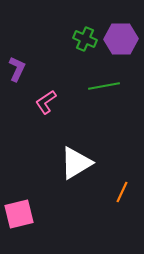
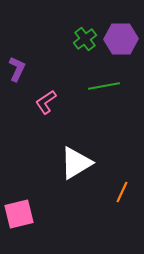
green cross: rotated 30 degrees clockwise
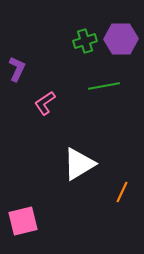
green cross: moved 2 px down; rotated 20 degrees clockwise
pink L-shape: moved 1 px left, 1 px down
white triangle: moved 3 px right, 1 px down
pink square: moved 4 px right, 7 px down
